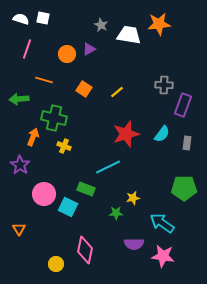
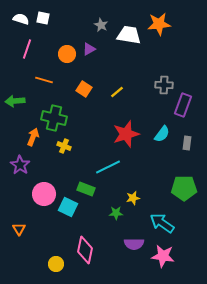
green arrow: moved 4 px left, 2 px down
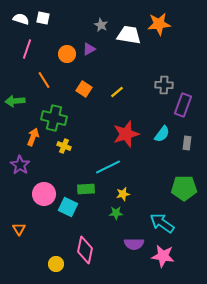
orange line: rotated 42 degrees clockwise
green rectangle: rotated 24 degrees counterclockwise
yellow star: moved 10 px left, 4 px up
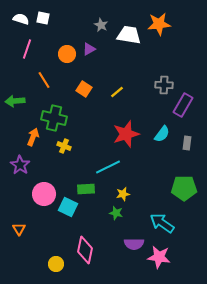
purple rectangle: rotated 10 degrees clockwise
green star: rotated 16 degrees clockwise
pink star: moved 4 px left, 1 px down
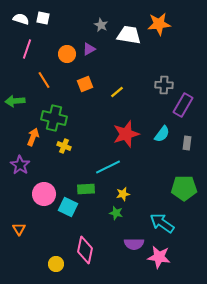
orange square: moved 1 px right, 5 px up; rotated 35 degrees clockwise
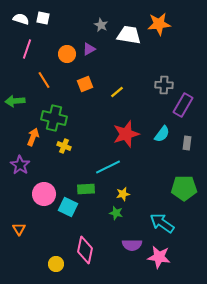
purple semicircle: moved 2 px left, 1 px down
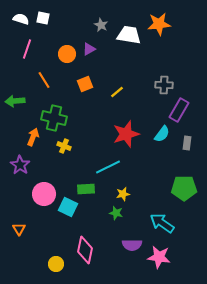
purple rectangle: moved 4 px left, 5 px down
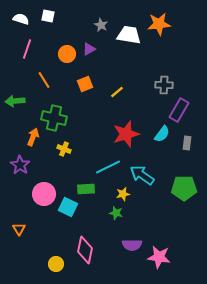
white square: moved 5 px right, 2 px up
yellow cross: moved 3 px down
cyan arrow: moved 20 px left, 48 px up
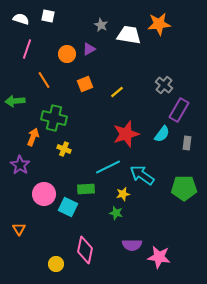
gray cross: rotated 36 degrees clockwise
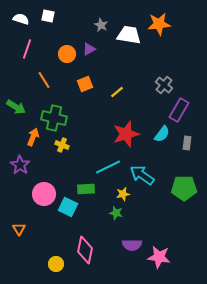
green arrow: moved 1 px right, 6 px down; rotated 144 degrees counterclockwise
yellow cross: moved 2 px left, 4 px up
